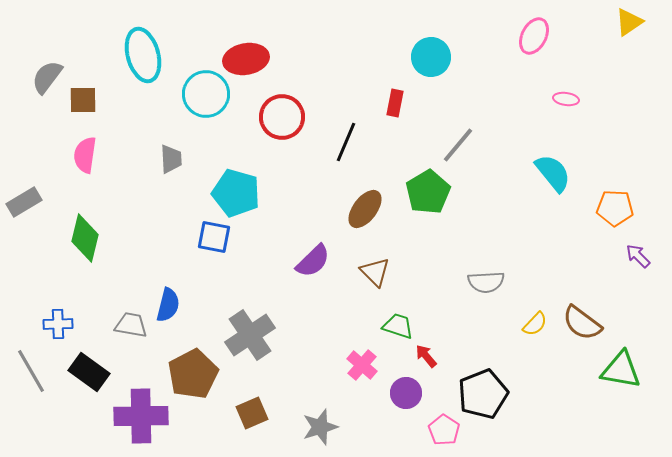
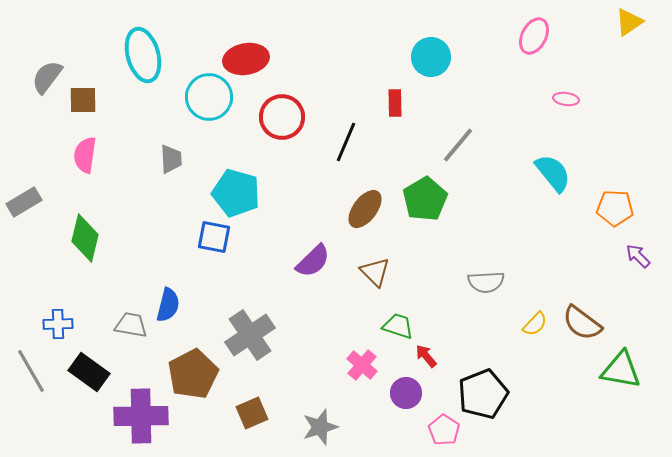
cyan circle at (206, 94): moved 3 px right, 3 px down
red rectangle at (395, 103): rotated 12 degrees counterclockwise
green pentagon at (428, 192): moved 3 px left, 7 px down
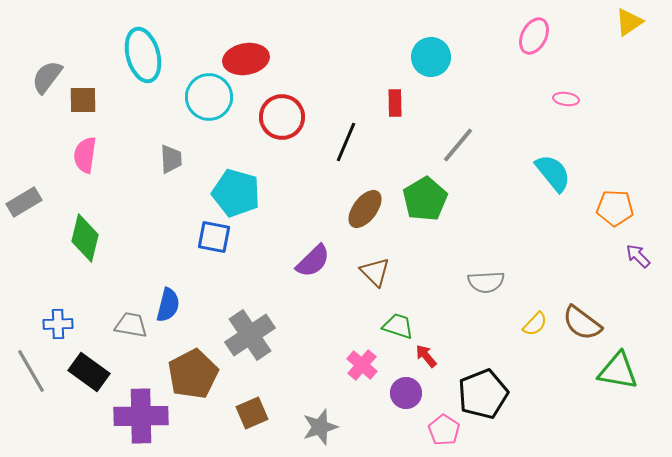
green triangle at (621, 370): moved 3 px left, 1 px down
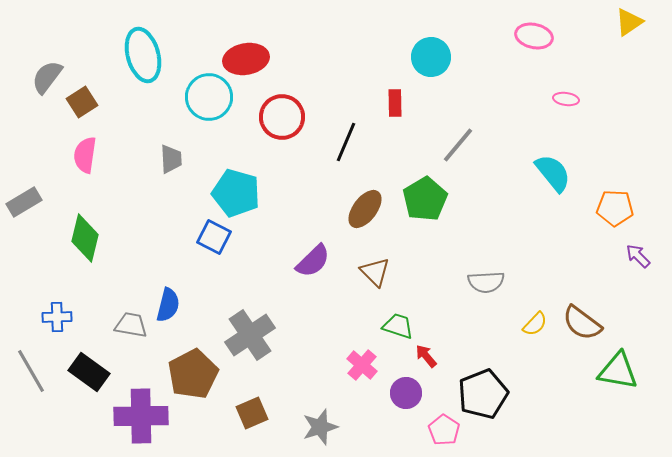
pink ellipse at (534, 36): rotated 75 degrees clockwise
brown square at (83, 100): moved 1 px left, 2 px down; rotated 32 degrees counterclockwise
blue square at (214, 237): rotated 16 degrees clockwise
blue cross at (58, 324): moved 1 px left, 7 px up
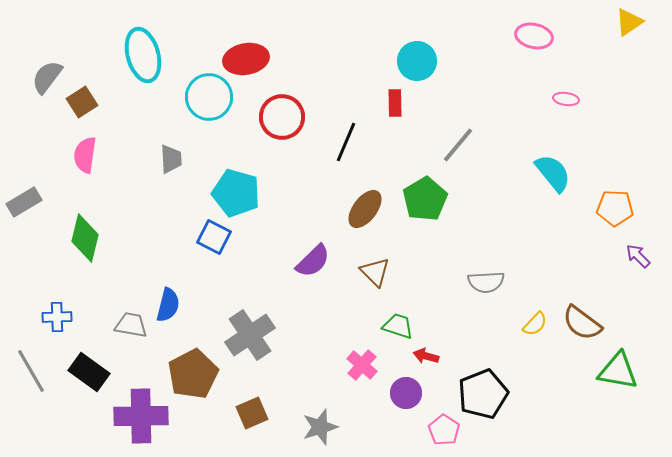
cyan circle at (431, 57): moved 14 px left, 4 px down
red arrow at (426, 356): rotated 35 degrees counterclockwise
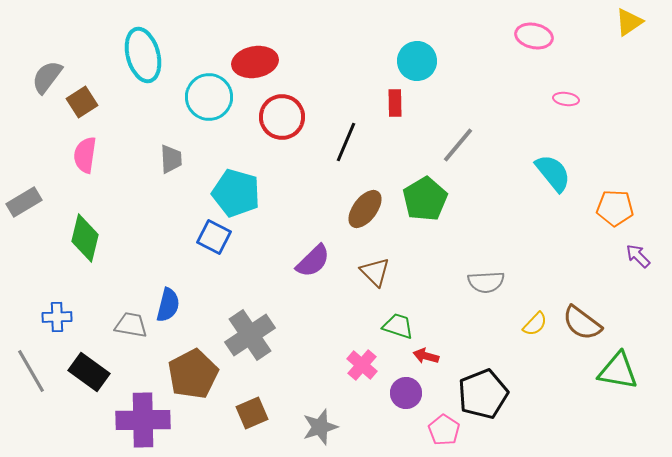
red ellipse at (246, 59): moved 9 px right, 3 px down
purple cross at (141, 416): moved 2 px right, 4 px down
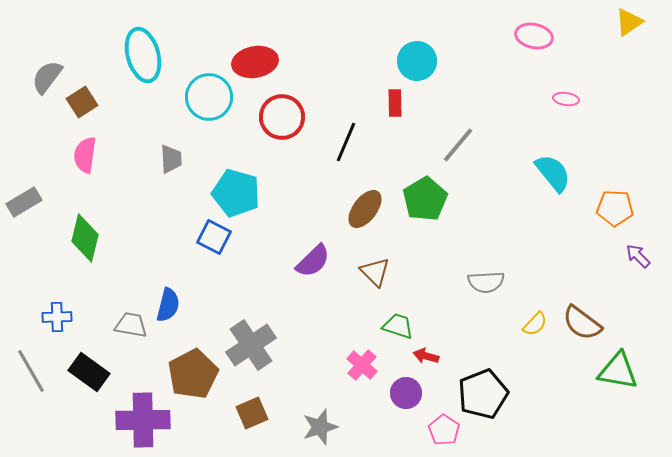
gray cross at (250, 335): moved 1 px right, 10 px down
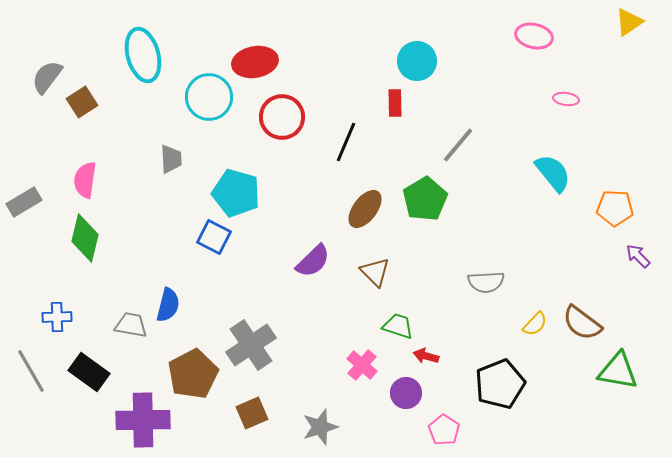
pink semicircle at (85, 155): moved 25 px down
black pentagon at (483, 394): moved 17 px right, 10 px up
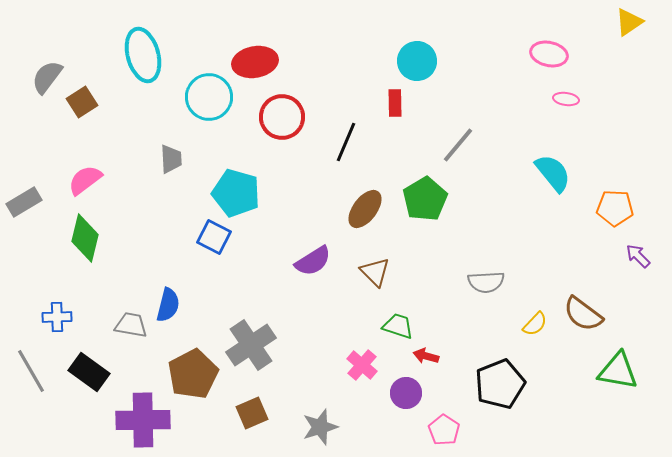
pink ellipse at (534, 36): moved 15 px right, 18 px down
pink semicircle at (85, 180): rotated 45 degrees clockwise
purple semicircle at (313, 261): rotated 12 degrees clockwise
brown semicircle at (582, 323): moved 1 px right, 9 px up
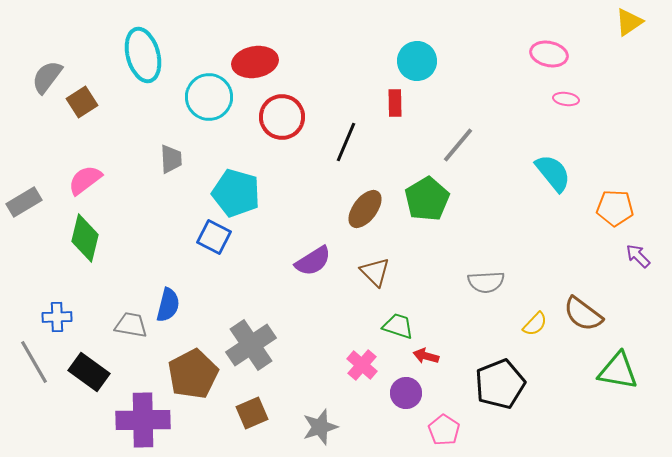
green pentagon at (425, 199): moved 2 px right
gray line at (31, 371): moved 3 px right, 9 px up
